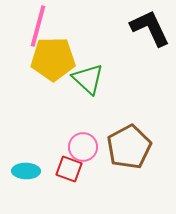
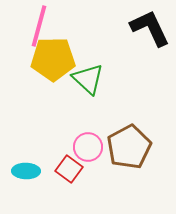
pink line: moved 1 px right
pink circle: moved 5 px right
red square: rotated 16 degrees clockwise
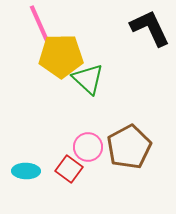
pink line: moved 1 px right, 1 px up; rotated 39 degrees counterclockwise
yellow pentagon: moved 8 px right, 3 px up
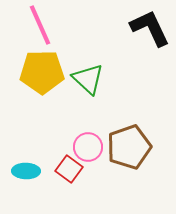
yellow pentagon: moved 19 px left, 16 px down
brown pentagon: rotated 9 degrees clockwise
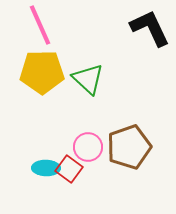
cyan ellipse: moved 20 px right, 3 px up
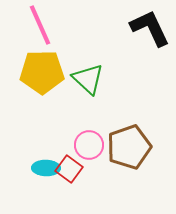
pink circle: moved 1 px right, 2 px up
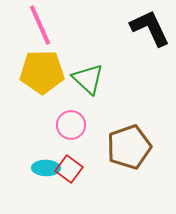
pink circle: moved 18 px left, 20 px up
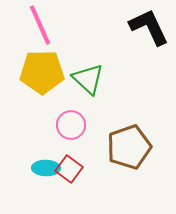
black L-shape: moved 1 px left, 1 px up
